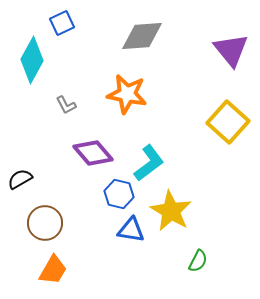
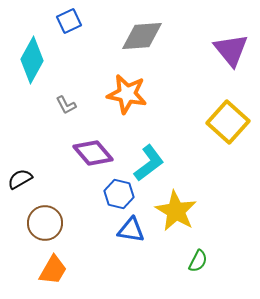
blue square: moved 7 px right, 2 px up
yellow star: moved 5 px right
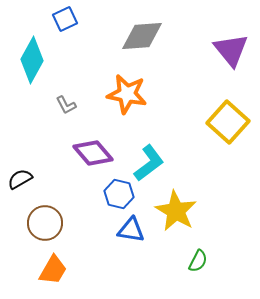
blue square: moved 4 px left, 2 px up
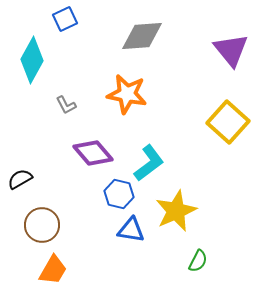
yellow star: rotated 18 degrees clockwise
brown circle: moved 3 px left, 2 px down
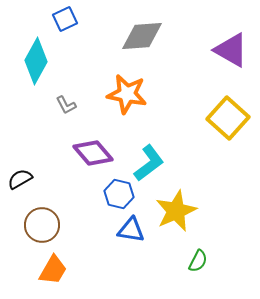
purple triangle: rotated 21 degrees counterclockwise
cyan diamond: moved 4 px right, 1 px down
yellow square: moved 4 px up
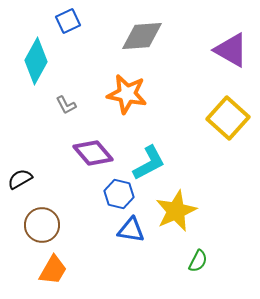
blue square: moved 3 px right, 2 px down
cyan L-shape: rotated 9 degrees clockwise
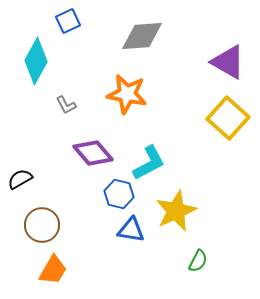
purple triangle: moved 3 px left, 12 px down
